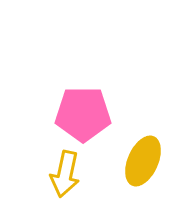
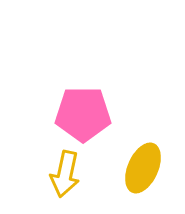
yellow ellipse: moved 7 px down
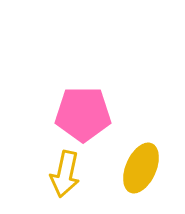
yellow ellipse: moved 2 px left
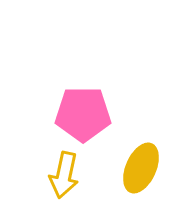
yellow arrow: moved 1 px left, 1 px down
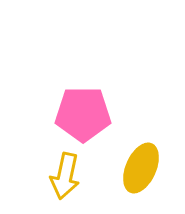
yellow arrow: moved 1 px right, 1 px down
